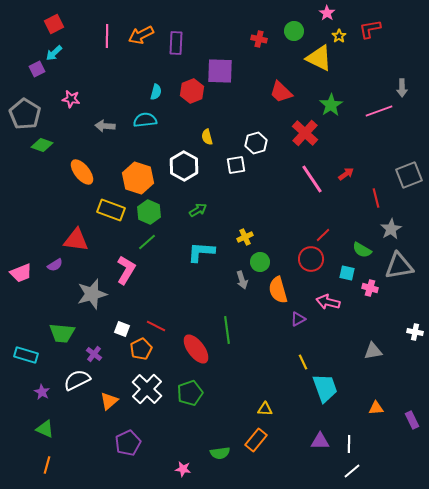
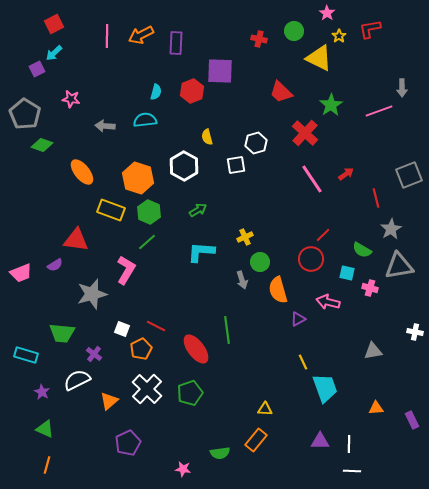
white line at (352, 471): rotated 42 degrees clockwise
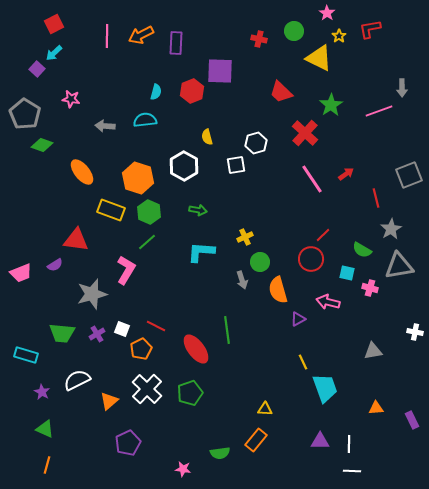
purple square at (37, 69): rotated 21 degrees counterclockwise
green arrow at (198, 210): rotated 42 degrees clockwise
purple cross at (94, 354): moved 3 px right, 20 px up; rotated 21 degrees clockwise
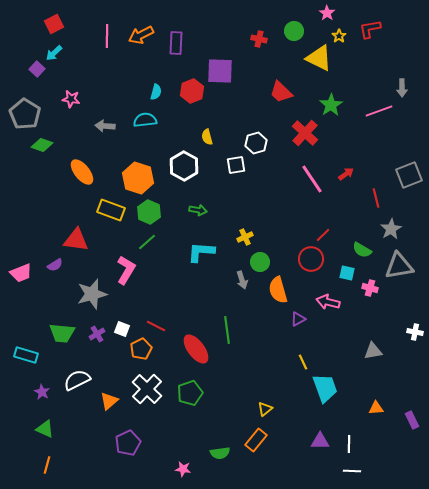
yellow triangle at (265, 409): rotated 42 degrees counterclockwise
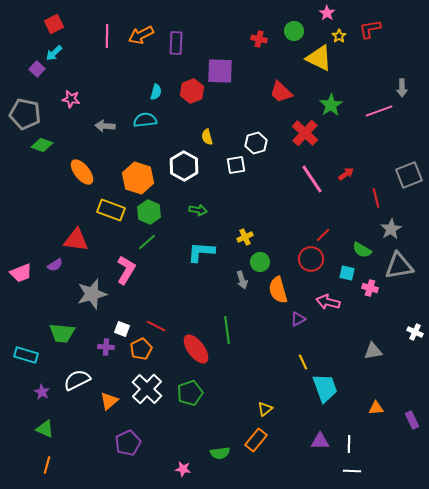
gray pentagon at (25, 114): rotated 20 degrees counterclockwise
white cross at (415, 332): rotated 14 degrees clockwise
purple cross at (97, 334): moved 9 px right, 13 px down; rotated 35 degrees clockwise
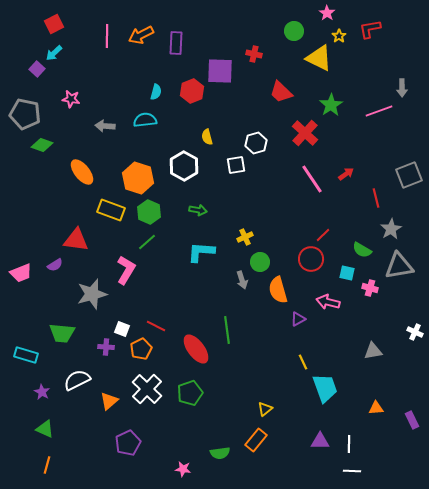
red cross at (259, 39): moved 5 px left, 15 px down
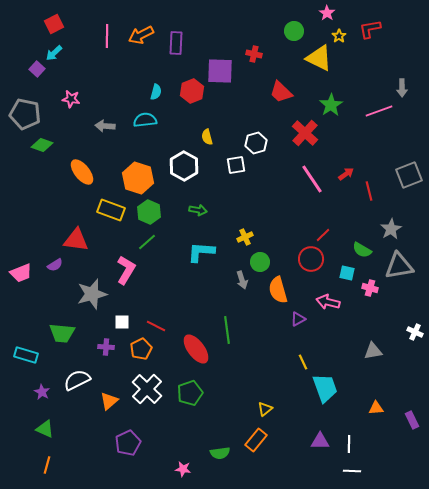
red line at (376, 198): moved 7 px left, 7 px up
white square at (122, 329): moved 7 px up; rotated 21 degrees counterclockwise
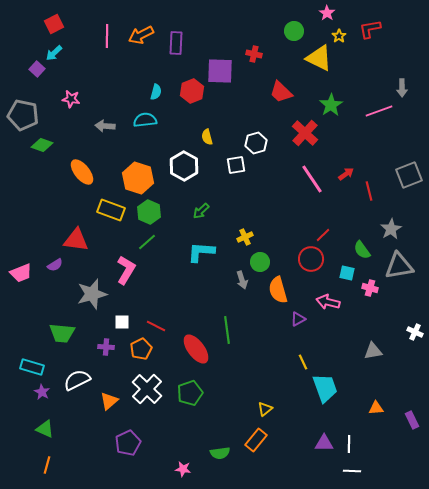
gray pentagon at (25, 114): moved 2 px left, 1 px down
green arrow at (198, 210): moved 3 px right, 1 px down; rotated 126 degrees clockwise
green semicircle at (362, 250): rotated 24 degrees clockwise
cyan rectangle at (26, 355): moved 6 px right, 12 px down
purple triangle at (320, 441): moved 4 px right, 2 px down
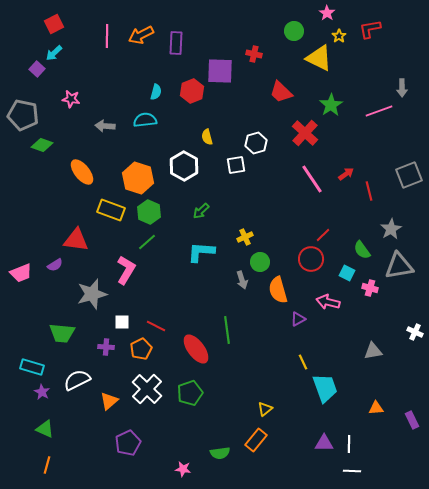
cyan square at (347, 273): rotated 14 degrees clockwise
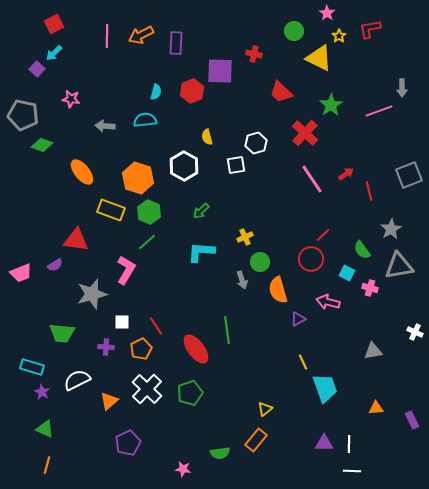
red line at (156, 326): rotated 30 degrees clockwise
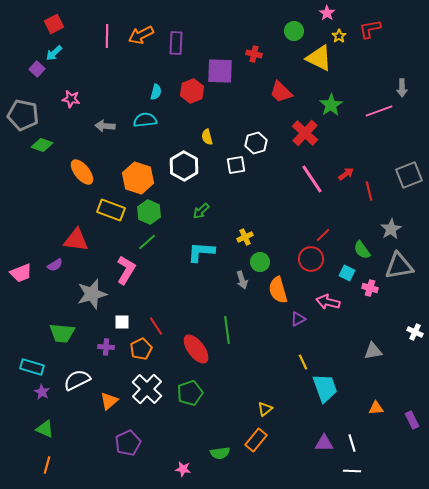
white line at (349, 444): moved 3 px right, 1 px up; rotated 18 degrees counterclockwise
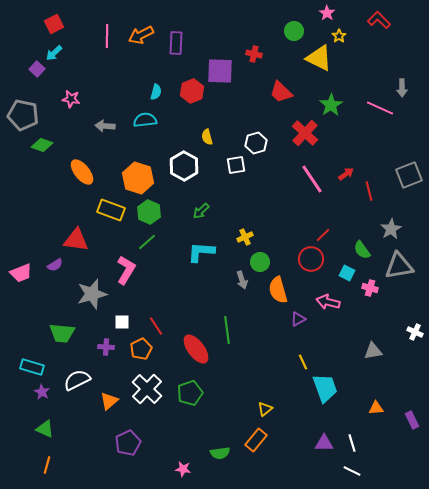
red L-shape at (370, 29): moved 9 px right, 9 px up; rotated 55 degrees clockwise
pink line at (379, 111): moved 1 px right, 3 px up; rotated 44 degrees clockwise
white line at (352, 471): rotated 24 degrees clockwise
